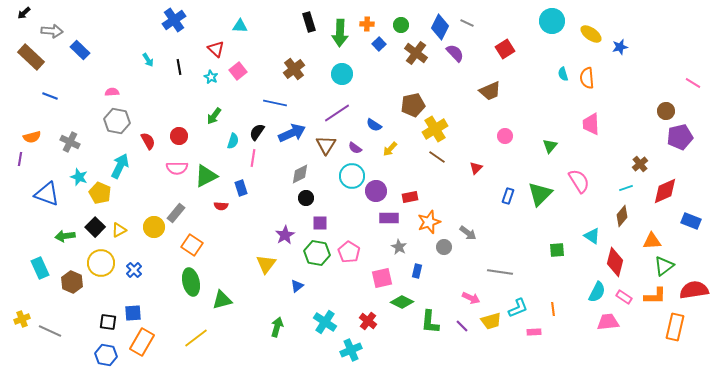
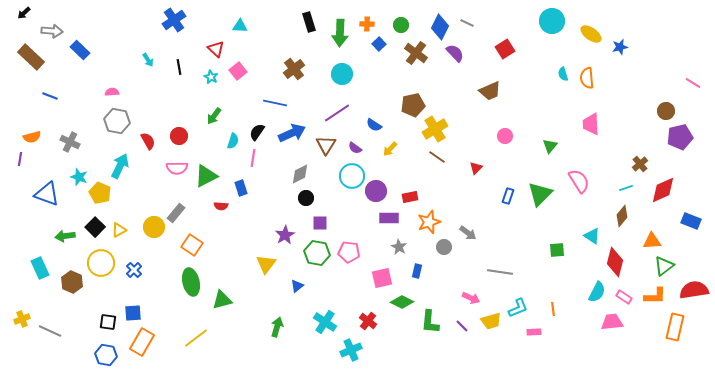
red diamond at (665, 191): moved 2 px left, 1 px up
pink pentagon at (349, 252): rotated 25 degrees counterclockwise
pink trapezoid at (608, 322): moved 4 px right
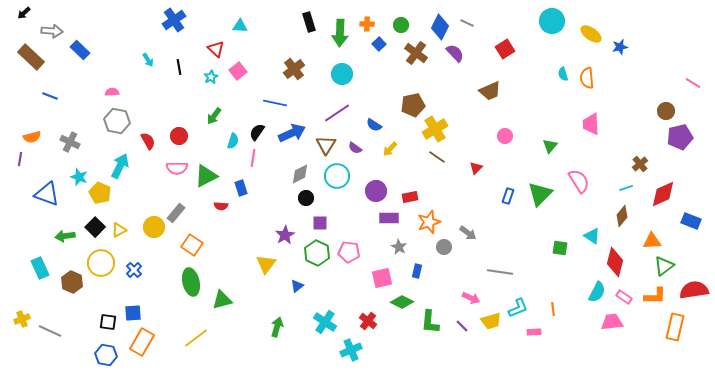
cyan star at (211, 77): rotated 16 degrees clockwise
cyan circle at (352, 176): moved 15 px left
red diamond at (663, 190): moved 4 px down
green square at (557, 250): moved 3 px right, 2 px up; rotated 14 degrees clockwise
green hexagon at (317, 253): rotated 15 degrees clockwise
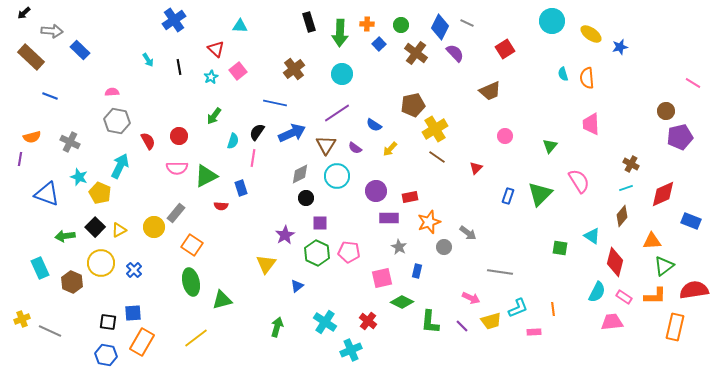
brown cross at (640, 164): moved 9 px left; rotated 21 degrees counterclockwise
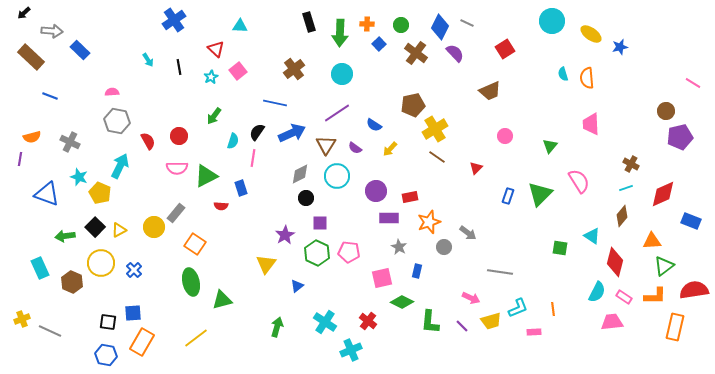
orange square at (192, 245): moved 3 px right, 1 px up
